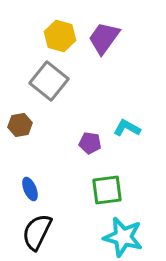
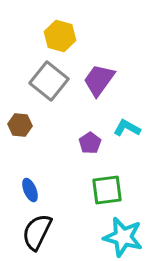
purple trapezoid: moved 5 px left, 42 px down
brown hexagon: rotated 15 degrees clockwise
purple pentagon: rotated 30 degrees clockwise
blue ellipse: moved 1 px down
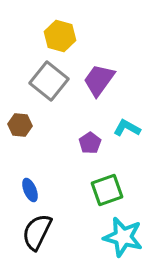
green square: rotated 12 degrees counterclockwise
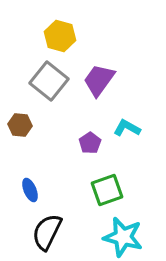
black semicircle: moved 10 px right
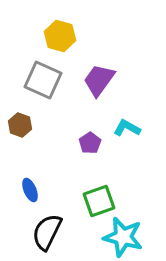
gray square: moved 6 px left, 1 px up; rotated 15 degrees counterclockwise
brown hexagon: rotated 15 degrees clockwise
green square: moved 8 px left, 11 px down
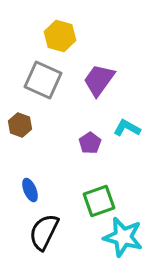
black semicircle: moved 3 px left
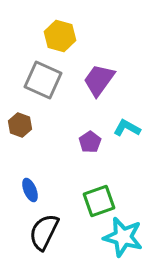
purple pentagon: moved 1 px up
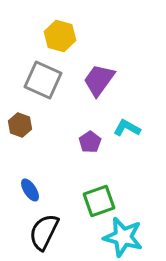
blue ellipse: rotated 10 degrees counterclockwise
